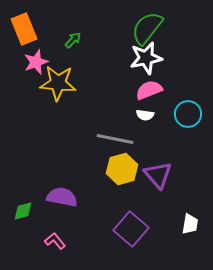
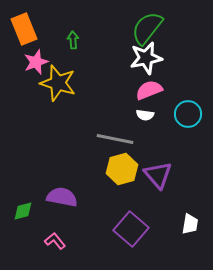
green arrow: rotated 48 degrees counterclockwise
yellow star: rotated 12 degrees clockwise
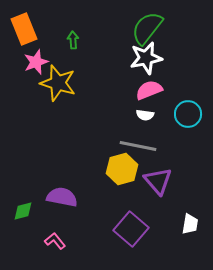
gray line: moved 23 px right, 7 px down
purple triangle: moved 6 px down
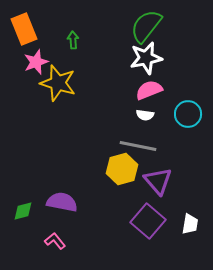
green semicircle: moved 1 px left, 2 px up
purple semicircle: moved 5 px down
purple square: moved 17 px right, 8 px up
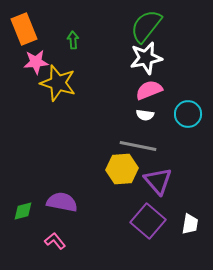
pink star: rotated 15 degrees clockwise
yellow hexagon: rotated 12 degrees clockwise
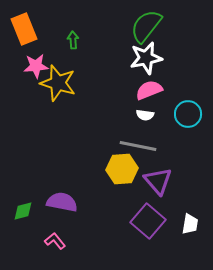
pink star: moved 4 px down
